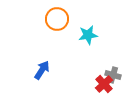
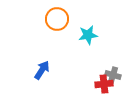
red cross: rotated 36 degrees clockwise
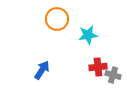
red cross: moved 6 px left, 17 px up
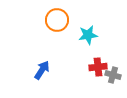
orange circle: moved 1 px down
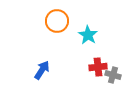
orange circle: moved 1 px down
cyan star: rotated 30 degrees counterclockwise
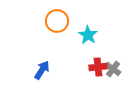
gray cross: moved 6 px up; rotated 21 degrees clockwise
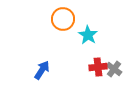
orange circle: moved 6 px right, 2 px up
gray cross: moved 1 px right
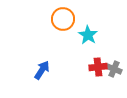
gray cross: rotated 14 degrees counterclockwise
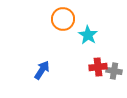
gray cross: moved 2 px down; rotated 14 degrees counterclockwise
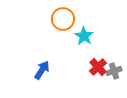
cyan star: moved 4 px left, 1 px down
red cross: rotated 36 degrees counterclockwise
gray cross: rotated 28 degrees counterclockwise
